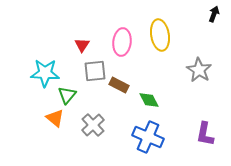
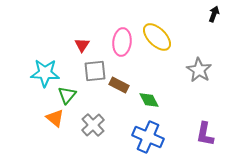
yellow ellipse: moved 3 px left, 2 px down; rotated 36 degrees counterclockwise
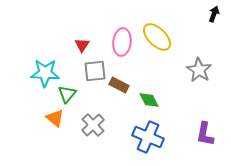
green triangle: moved 1 px up
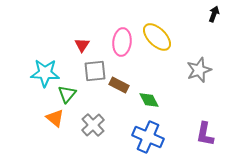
gray star: rotated 20 degrees clockwise
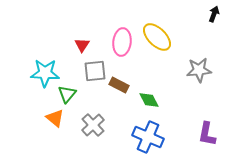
gray star: rotated 15 degrees clockwise
purple L-shape: moved 2 px right
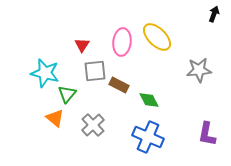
cyan star: rotated 12 degrees clockwise
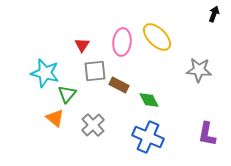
gray star: rotated 10 degrees clockwise
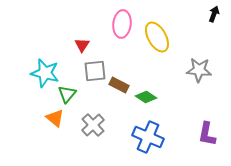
yellow ellipse: rotated 16 degrees clockwise
pink ellipse: moved 18 px up
green diamond: moved 3 px left, 3 px up; rotated 30 degrees counterclockwise
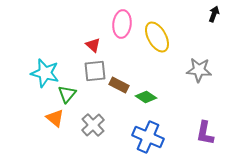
red triangle: moved 11 px right; rotated 21 degrees counterclockwise
purple L-shape: moved 2 px left, 1 px up
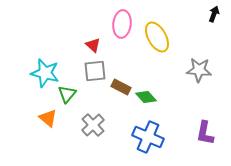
brown rectangle: moved 2 px right, 2 px down
green diamond: rotated 15 degrees clockwise
orange triangle: moved 7 px left
